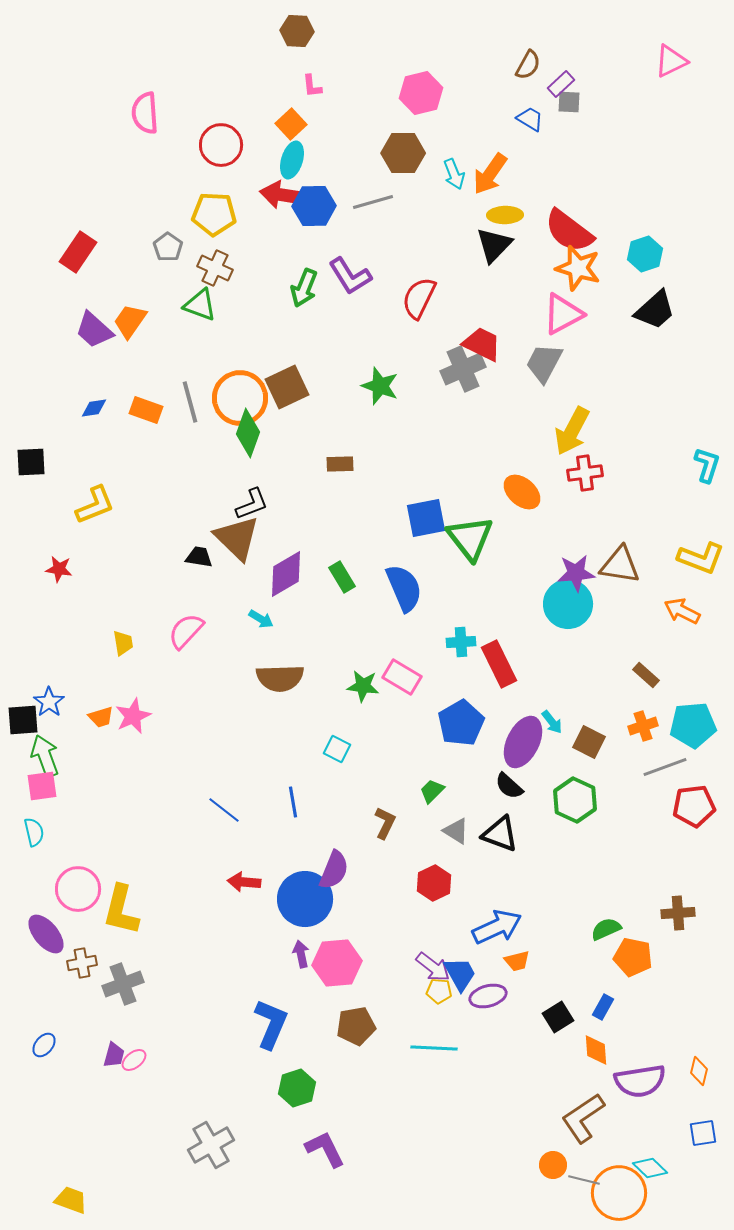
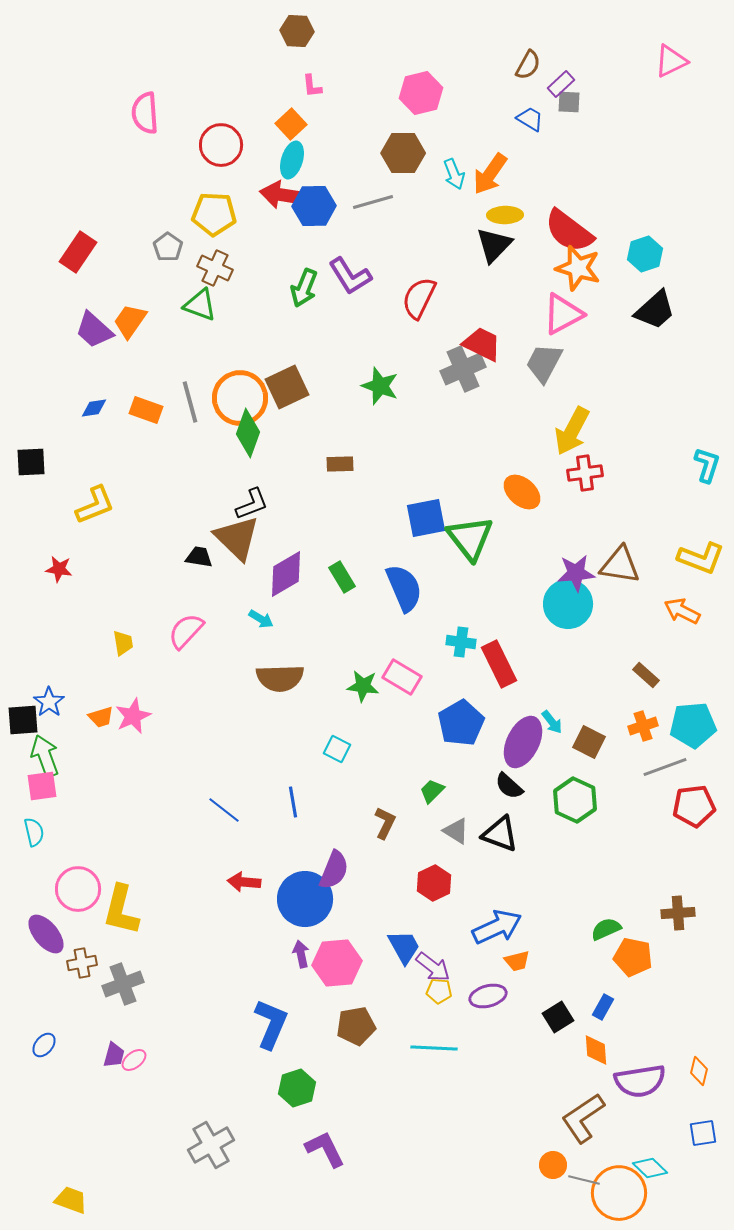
cyan cross at (461, 642): rotated 12 degrees clockwise
blue trapezoid at (460, 974): moved 56 px left, 27 px up
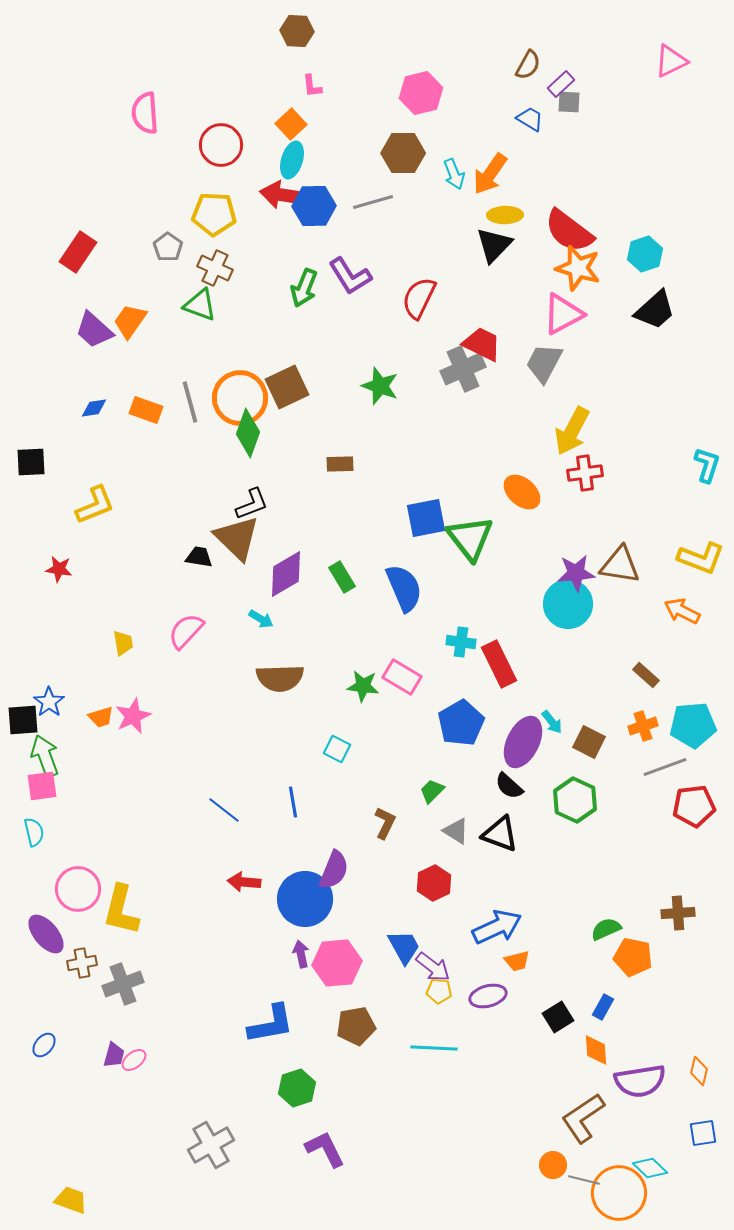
blue L-shape at (271, 1024): rotated 57 degrees clockwise
